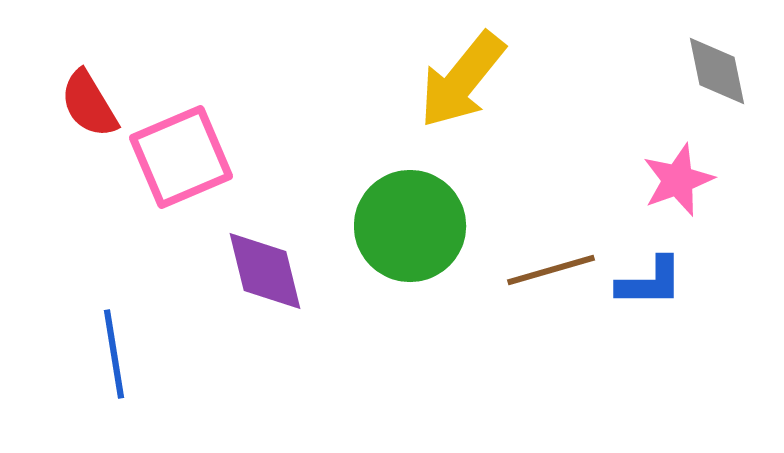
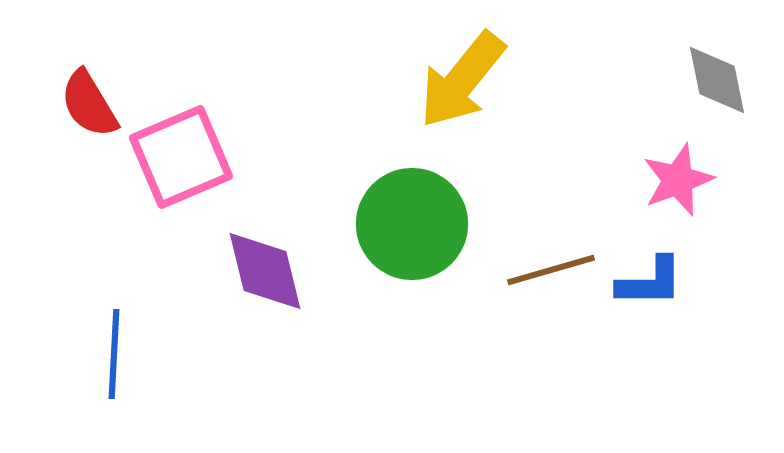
gray diamond: moved 9 px down
green circle: moved 2 px right, 2 px up
blue line: rotated 12 degrees clockwise
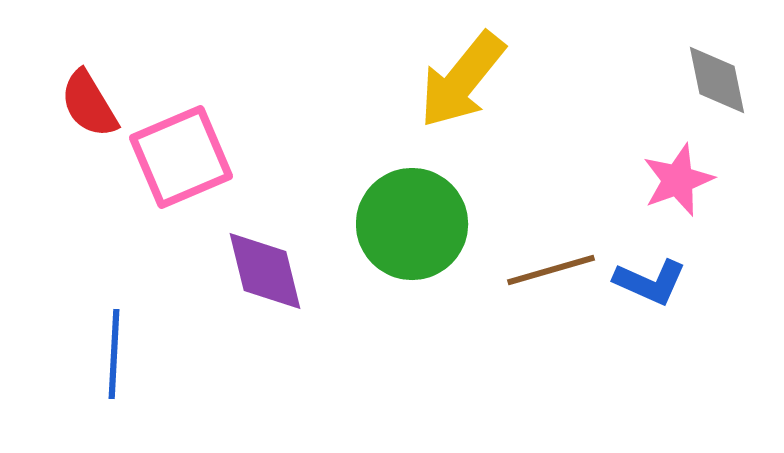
blue L-shape: rotated 24 degrees clockwise
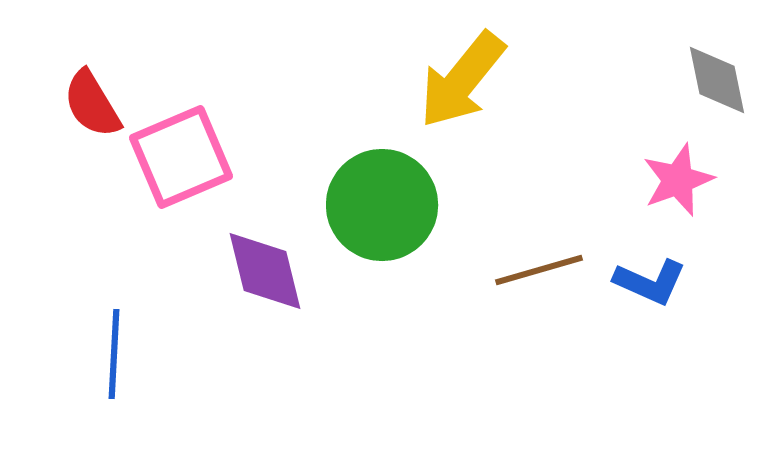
red semicircle: moved 3 px right
green circle: moved 30 px left, 19 px up
brown line: moved 12 px left
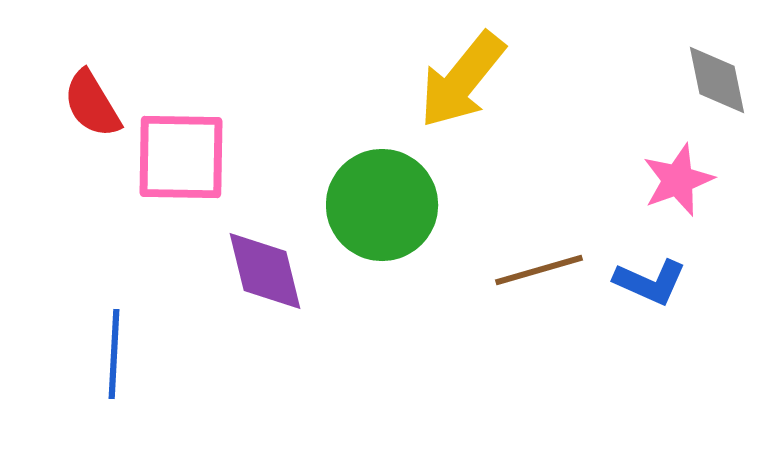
pink square: rotated 24 degrees clockwise
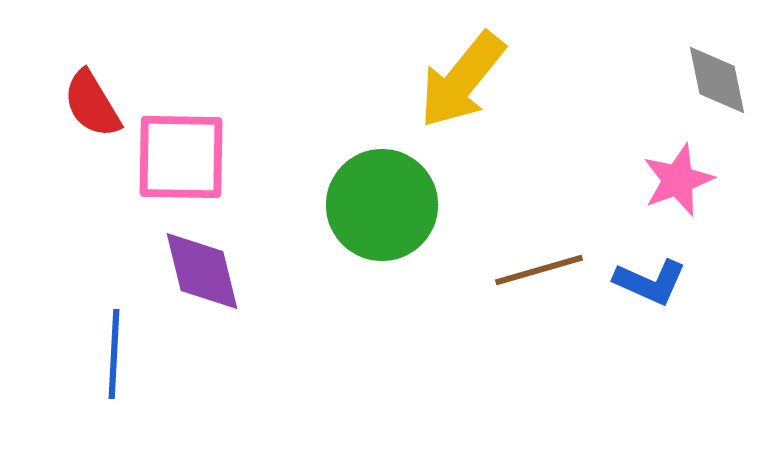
purple diamond: moved 63 px left
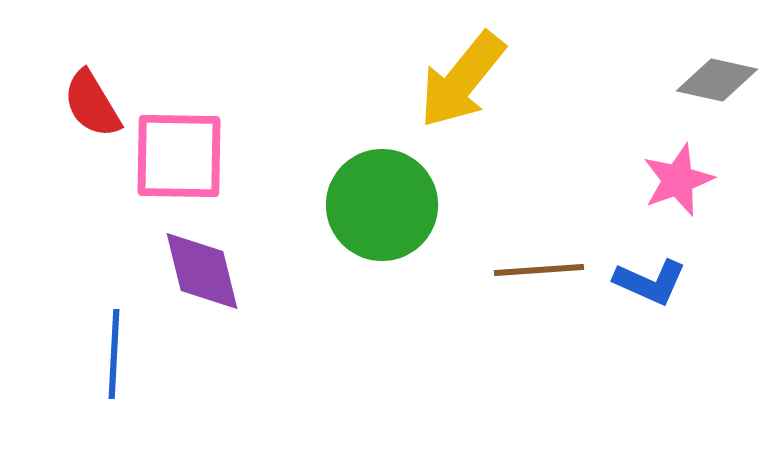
gray diamond: rotated 66 degrees counterclockwise
pink square: moved 2 px left, 1 px up
brown line: rotated 12 degrees clockwise
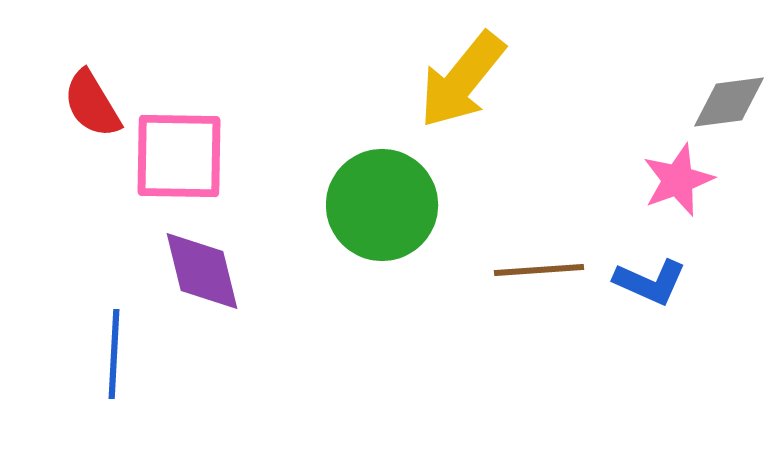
gray diamond: moved 12 px right, 22 px down; rotated 20 degrees counterclockwise
